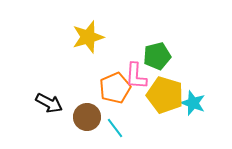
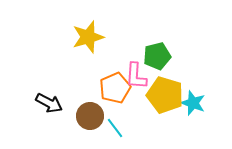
brown circle: moved 3 px right, 1 px up
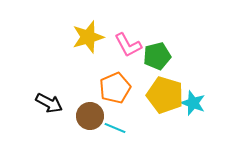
pink L-shape: moved 8 px left, 31 px up; rotated 32 degrees counterclockwise
cyan line: rotated 30 degrees counterclockwise
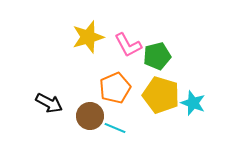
yellow pentagon: moved 4 px left
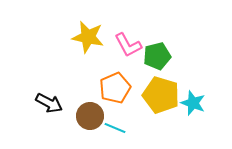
yellow star: rotated 28 degrees clockwise
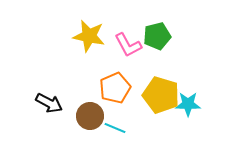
yellow star: moved 1 px right, 1 px up
green pentagon: moved 20 px up
cyan star: moved 5 px left, 1 px down; rotated 20 degrees counterclockwise
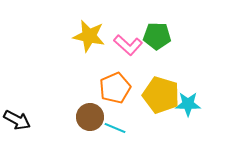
green pentagon: rotated 16 degrees clockwise
pink L-shape: rotated 20 degrees counterclockwise
black arrow: moved 32 px left, 17 px down
brown circle: moved 1 px down
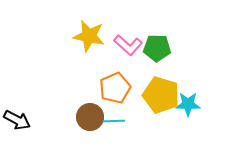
green pentagon: moved 12 px down
cyan line: moved 1 px left, 7 px up; rotated 25 degrees counterclockwise
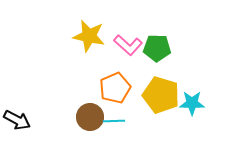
cyan star: moved 4 px right, 1 px up
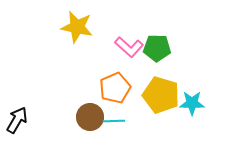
yellow star: moved 12 px left, 9 px up
pink L-shape: moved 1 px right, 2 px down
black arrow: rotated 88 degrees counterclockwise
